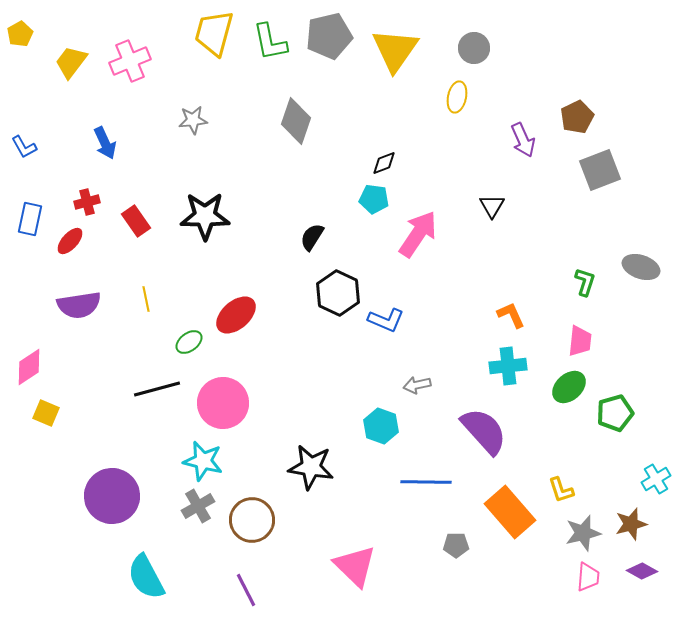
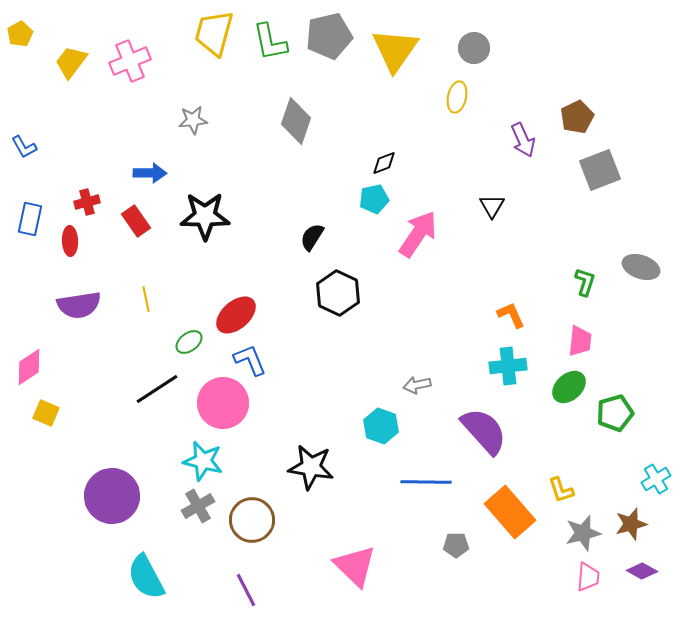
blue arrow at (105, 143): moved 45 px right, 30 px down; rotated 64 degrees counterclockwise
cyan pentagon at (374, 199): rotated 20 degrees counterclockwise
red ellipse at (70, 241): rotated 44 degrees counterclockwise
blue L-shape at (386, 320): moved 136 px left, 40 px down; rotated 135 degrees counterclockwise
black line at (157, 389): rotated 18 degrees counterclockwise
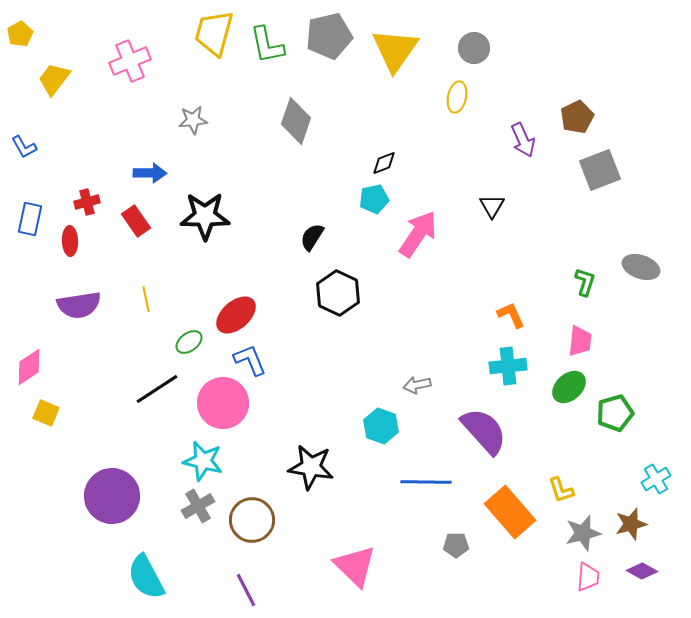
green L-shape at (270, 42): moved 3 px left, 3 px down
yellow trapezoid at (71, 62): moved 17 px left, 17 px down
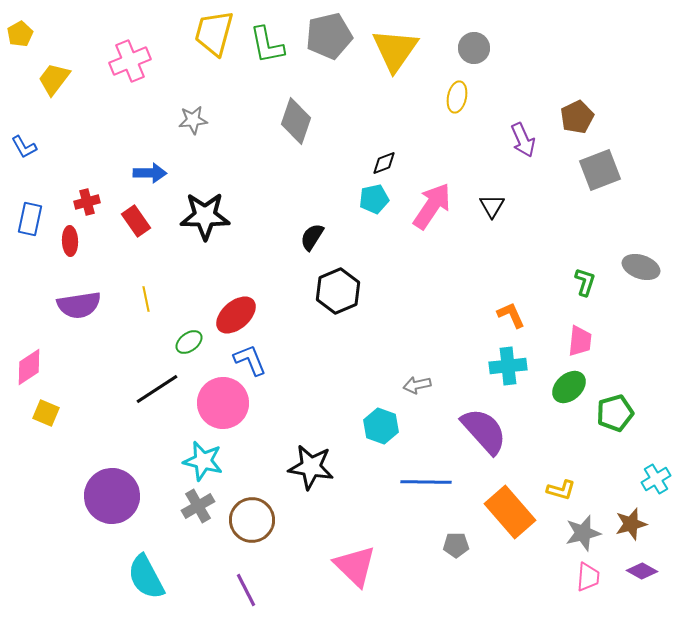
pink arrow at (418, 234): moved 14 px right, 28 px up
black hexagon at (338, 293): moved 2 px up; rotated 12 degrees clockwise
yellow L-shape at (561, 490): rotated 56 degrees counterclockwise
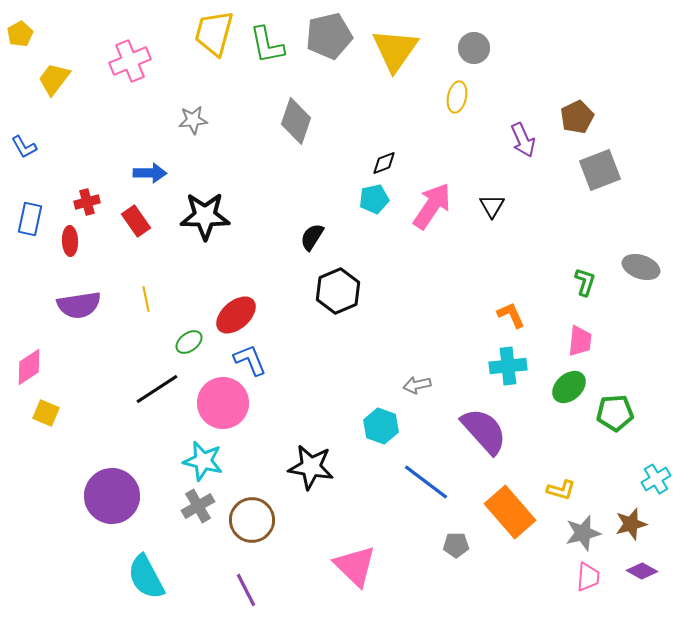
green pentagon at (615, 413): rotated 12 degrees clockwise
blue line at (426, 482): rotated 36 degrees clockwise
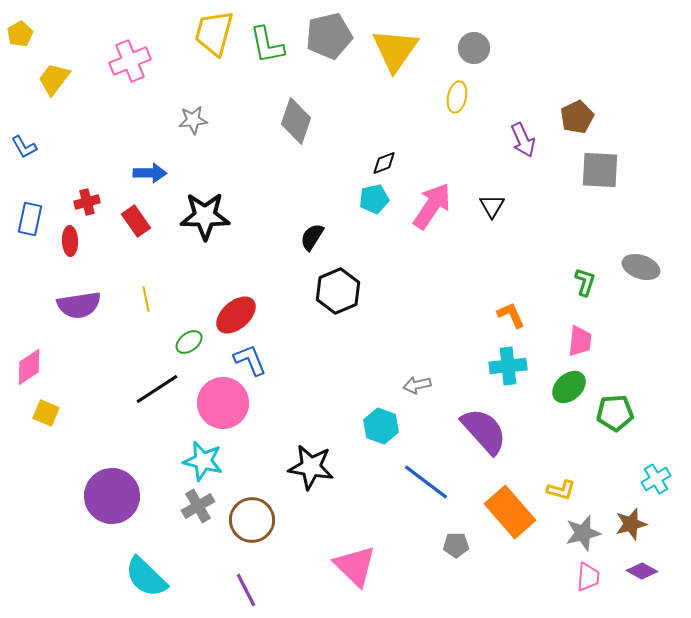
gray square at (600, 170): rotated 24 degrees clockwise
cyan semicircle at (146, 577): rotated 18 degrees counterclockwise
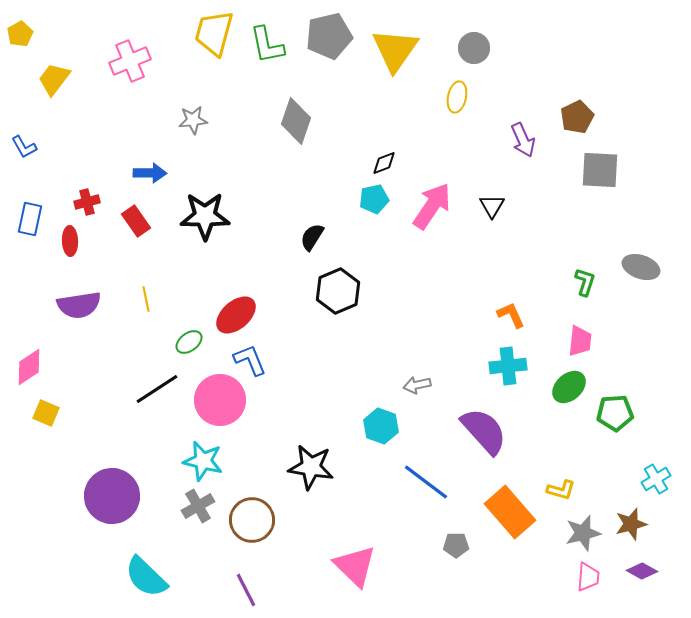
pink circle at (223, 403): moved 3 px left, 3 px up
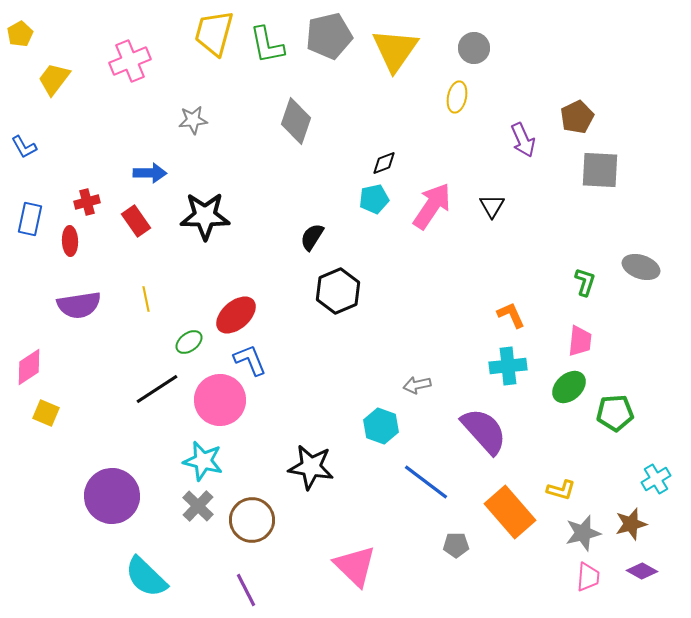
gray cross at (198, 506): rotated 16 degrees counterclockwise
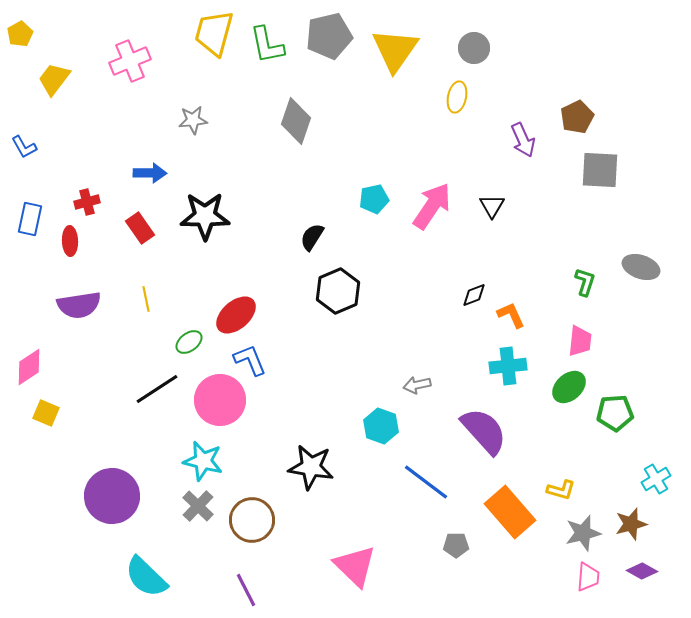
black diamond at (384, 163): moved 90 px right, 132 px down
red rectangle at (136, 221): moved 4 px right, 7 px down
